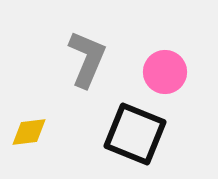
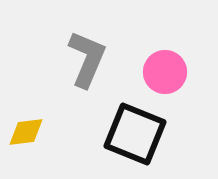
yellow diamond: moved 3 px left
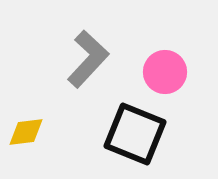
gray L-shape: moved 1 px right; rotated 20 degrees clockwise
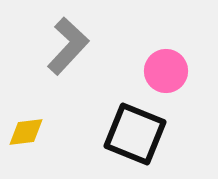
gray L-shape: moved 20 px left, 13 px up
pink circle: moved 1 px right, 1 px up
